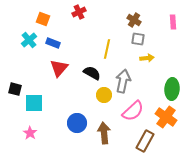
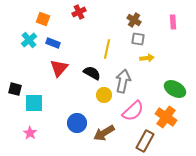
green ellipse: moved 3 px right; rotated 65 degrees counterclockwise
brown arrow: rotated 115 degrees counterclockwise
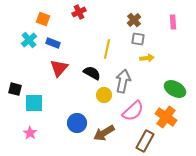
brown cross: rotated 16 degrees clockwise
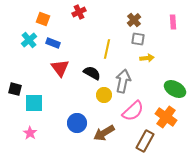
red triangle: moved 1 px right; rotated 18 degrees counterclockwise
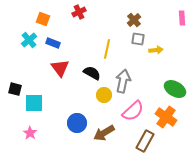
pink rectangle: moved 9 px right, 4 px up
yellow arrow: moved 9 px right, 8 px up
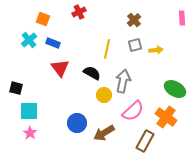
gray square: moved 3 px left, 6 px down; rotated 24 degrees counterclockwise
black square: moved 1 px right, 1 px up
cyan square: moved 5 px left, 8 px down
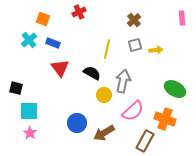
orange cross: moved 1 px left, 2 px down; rotated 15 degrees counterclockwise
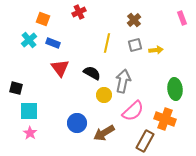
pink rectangle: rotated 16 degrees counterclockwise
yellow line: moved 6 px up
green ellipse: rotated 55 degrees clockwise
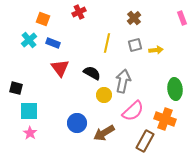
brown cross: moved 2 px up
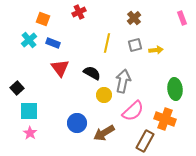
black square: moved 1 px right; rotated 32 degrees clockwise
